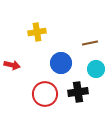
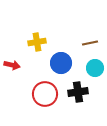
yellow cross: moved 10 px down
cyan circle: moved 1 px left, 1 px up
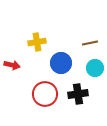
black cross: moved 2 px down
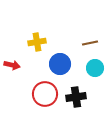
blue circle: moved 1 px left, 1 px down
black cross: moved 2 px left, 3 px down
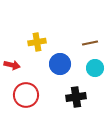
red circle: moved 19 px left, 1 px down
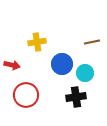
brown line: moved 2 px right, 1 px up
blue circle: moved 2 px right
cyan circle: moved 10 px left, 5 px down
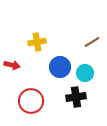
brown line: rotated 21 degrees counterclockwise
blue circle: moved 2 px left, 3 px down
red circle: moved 5 px right, 6 px down
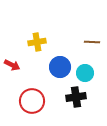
brown line: rotated 35 degrees clockwise
red arrow: rotated 14 degrees clockwise
red circle: moved 1 px right
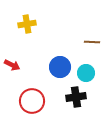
yellow cross: moved 10 px left, 18 px up
cyan circle: moved 1 px right
